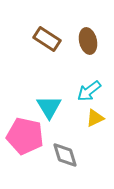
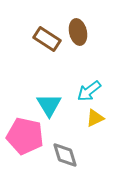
brown ellipse: moved 10 px left, 9 px up
cyan triangle: moved 2 px up
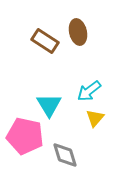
brown rectangle: moved 2 px left, 2 px down
yellow triangle: rotated 24 degrees counterclockwise
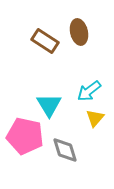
brown ellipse: moved 1 px right
gray diamond: moved 5 px up
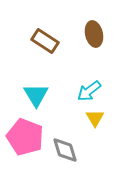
brown ellipse: moved 15 px right, 2 px down
cyan triangle: moved 13 px left, 10 px up
yellow triangle: rotated 12 degrees counterclockwise
pink pentagon: moved 1 px down; rotated 9 degrees clockwise
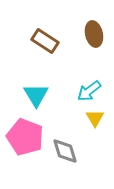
gray diamond: moved 1 px down
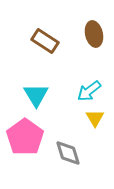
pink pentagon: rotated 15 degrees clockwise
gray diamond: moved 3 px right, 2 px down
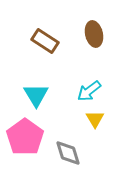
yellow triangle: moved 1 px down
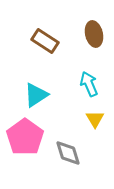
cyan arrow: moved 7 px up; rotated 105 degrees clockwise
cyan triangle: rotated 28 degrees clockwise
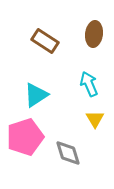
brown ellipse: rotated 20 degrees clockwise
pink pentagon: rotated 18 degrees clockwise
